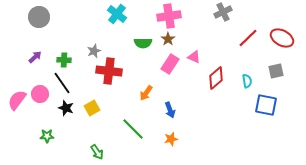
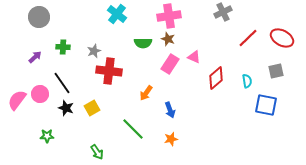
brown star: rotated 16 degrees counterclockwise
green cross: moved 1 px left, 13 px up
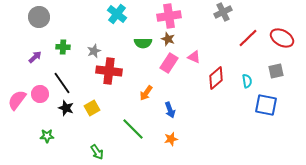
pink rectangle: moved 1 px left, 1 px up
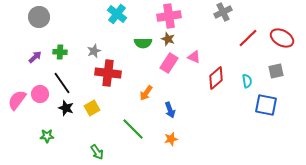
green cross: moved 3 px left, 5 px down
red cross: moved 1 px left, 2 px down
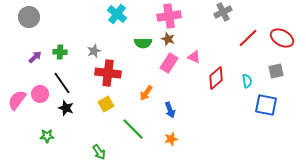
gray circle: moved 10 px left
yellow square: moved 14 px right, 4 px up
green arrow: moved 2 px right
